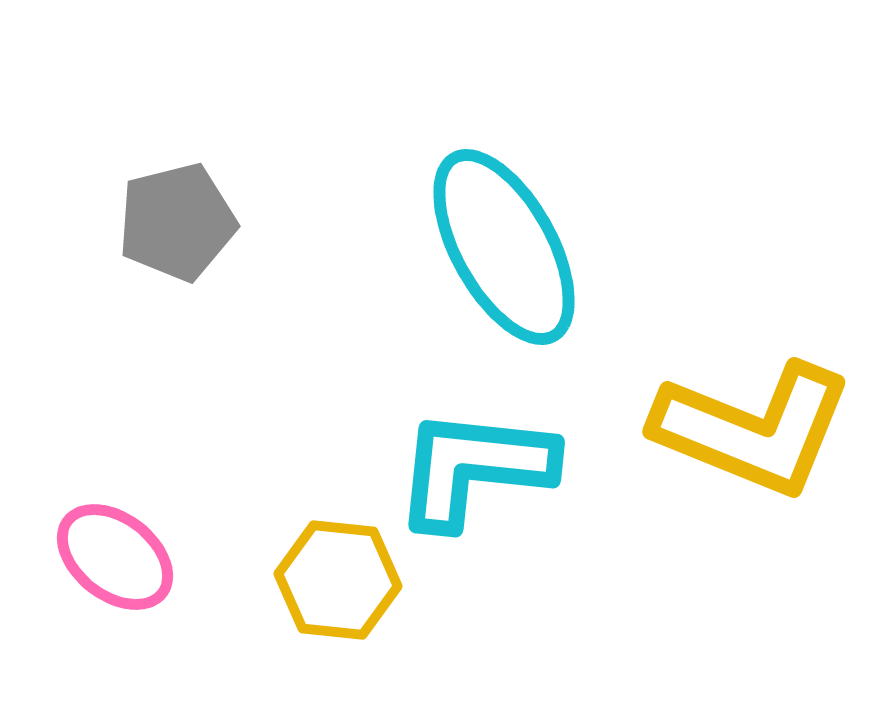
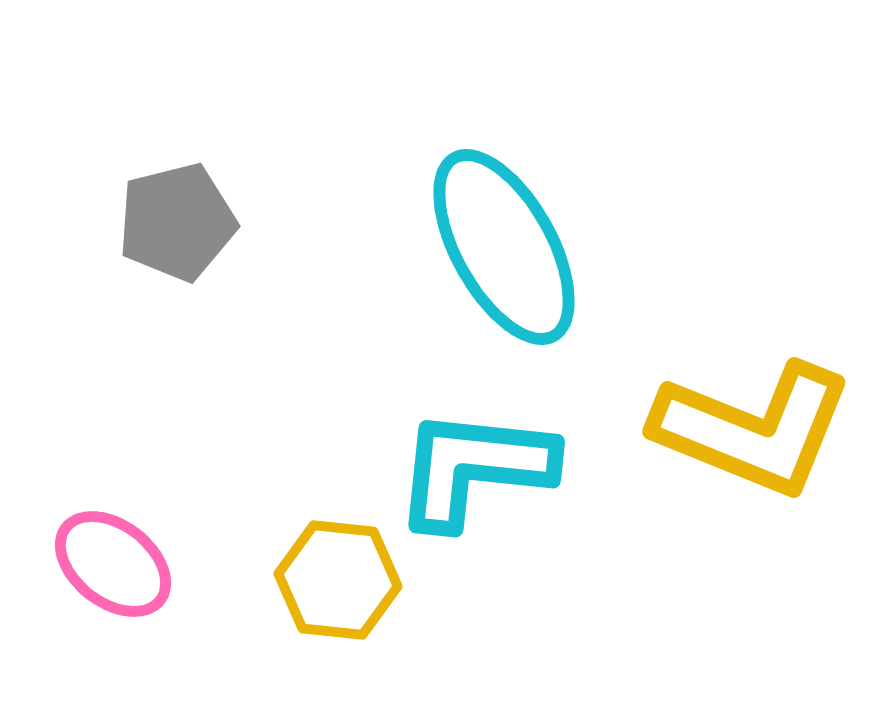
pink ellipse: moved 2 px left, 7 px down
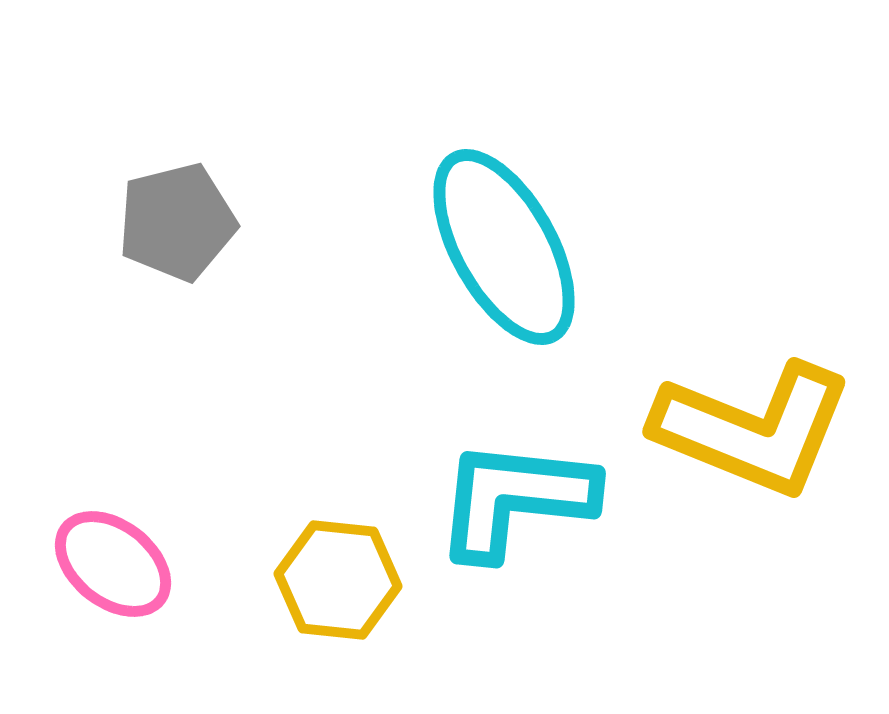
cyan L-shape: moved 41 px right, 31 px down
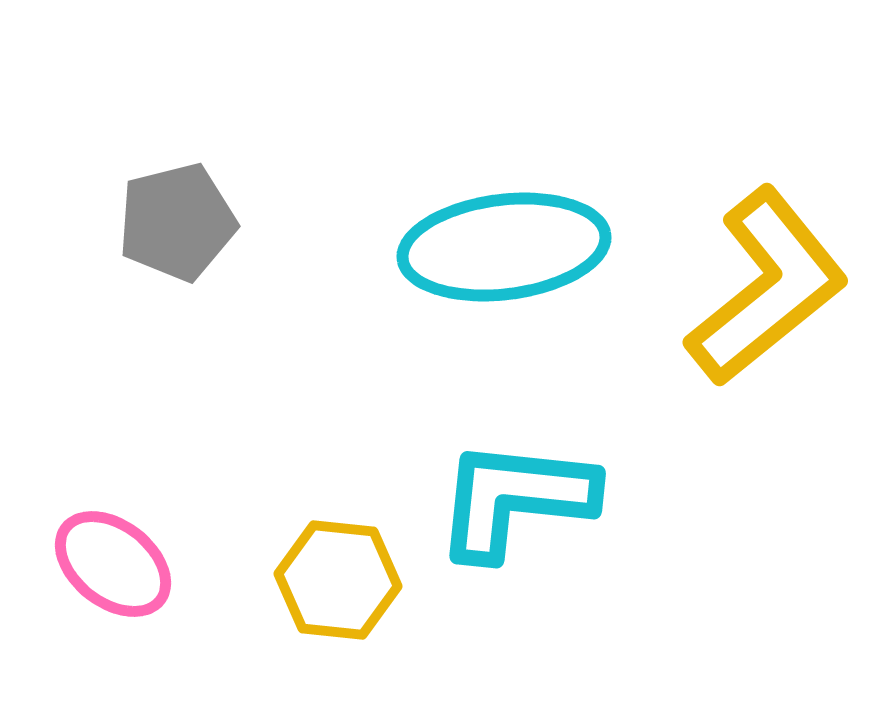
cyan ellipse: rotated 68 degrees counterclockwise
yellow L-shape: moved 14 px right, 142 px up; rotated 61 degrees counterclockwise
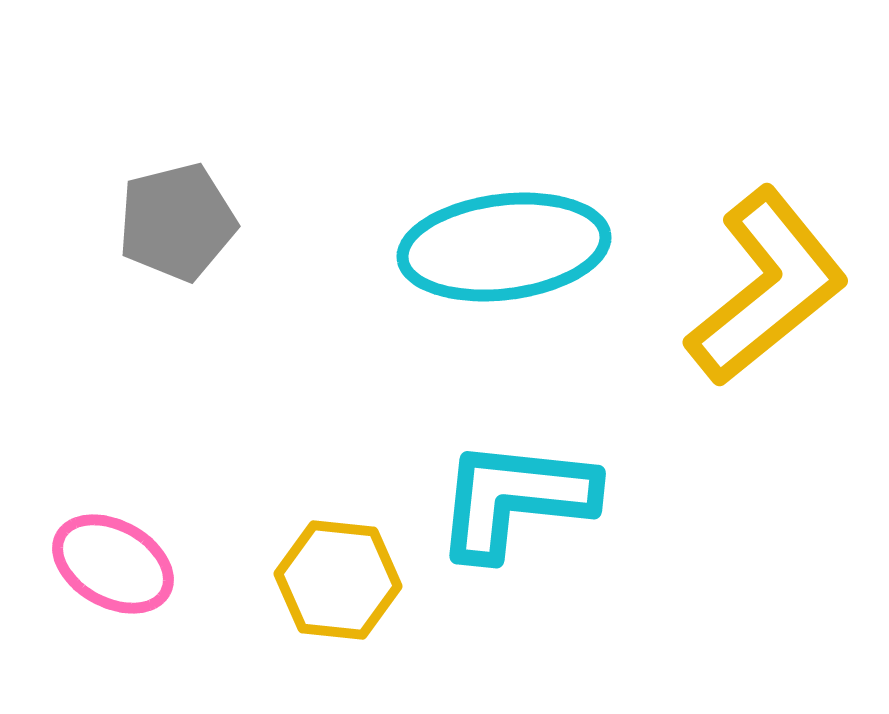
pink ellipse: rotated 9 degrees counterclockwise
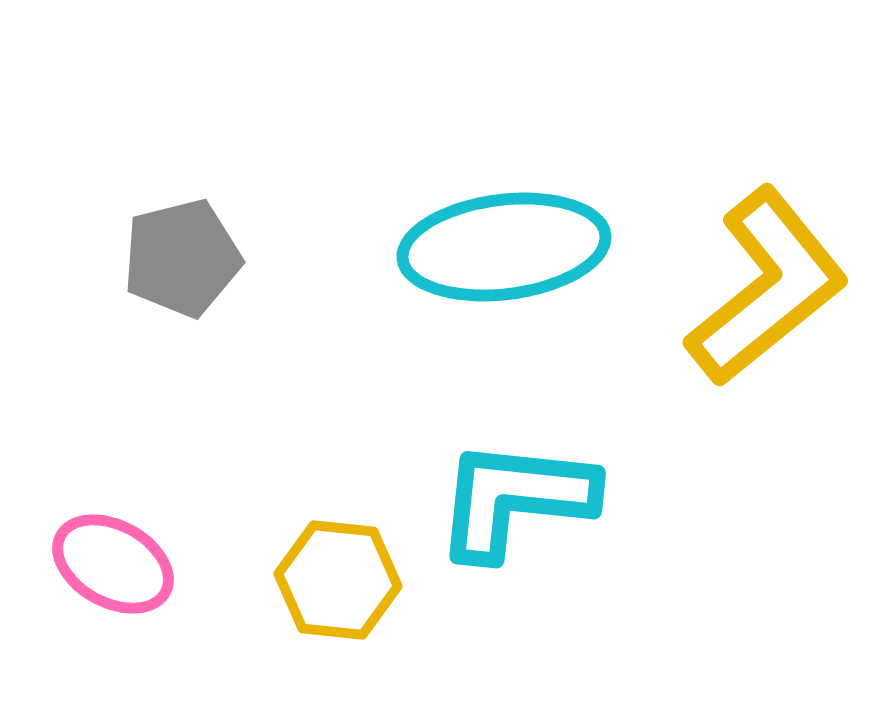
gray pentagon: moved 5 px right, 36 px down
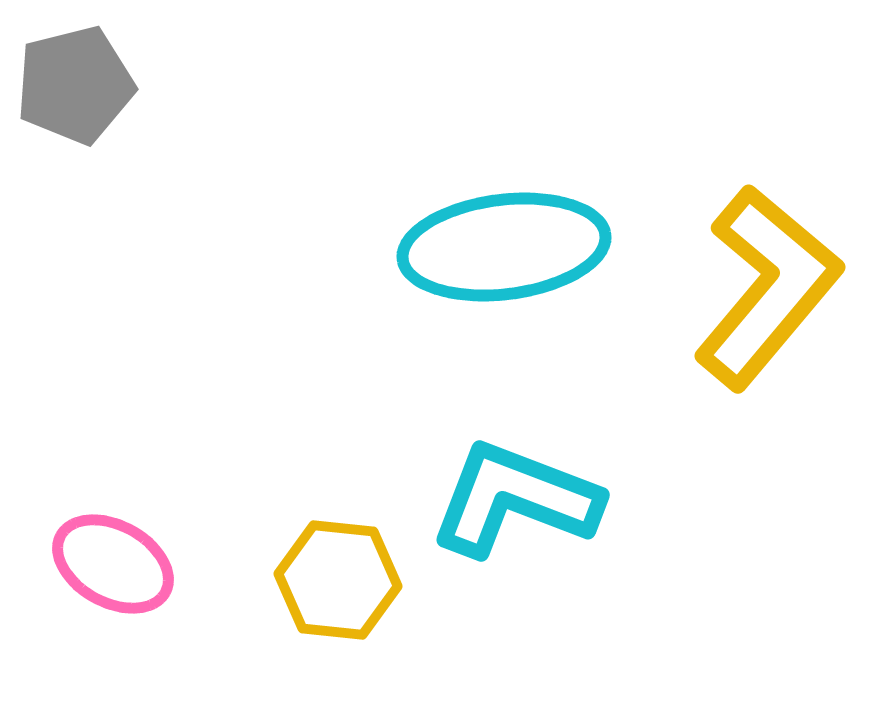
gray pentagon: moved 107 px left, 173 px up
yellow L-shape: rotated 11 degrees counterclockwise
cyan L-shape: rotated 15 degrees clockwise
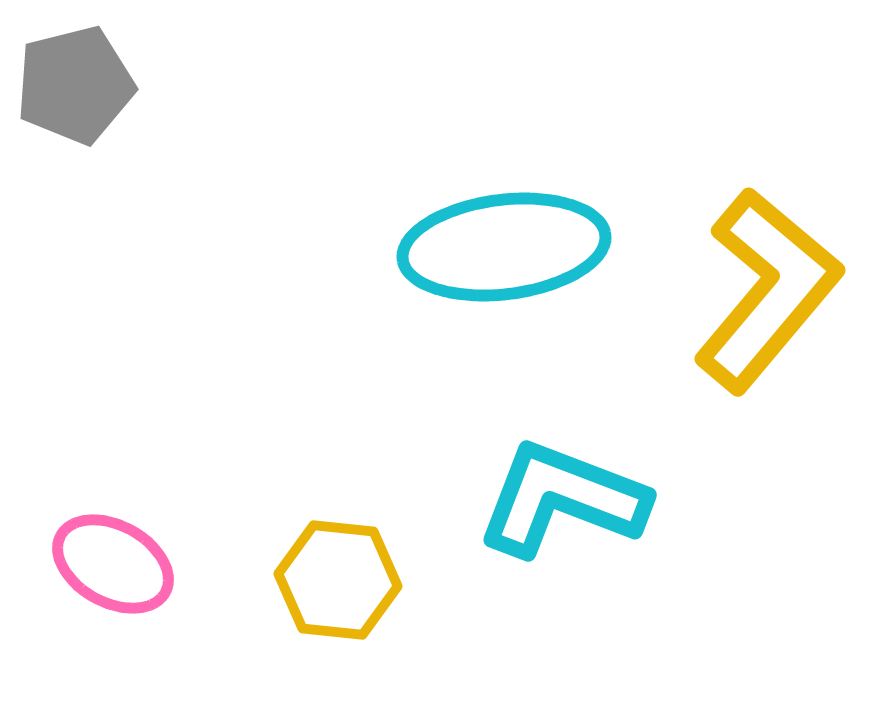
yellow L-shape: moved 3 px down
cyan L-shape: moved 47 px right
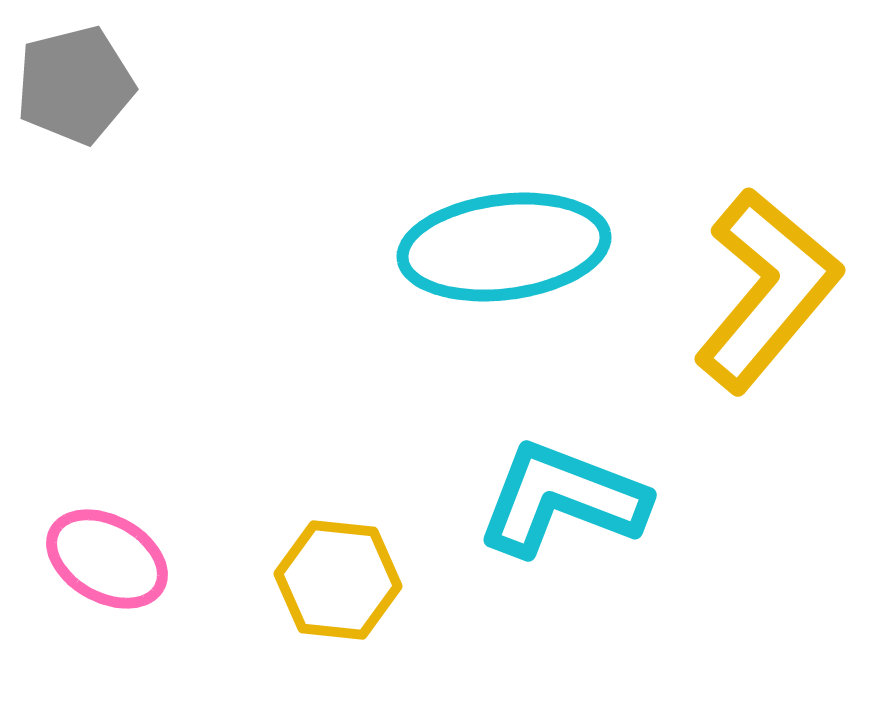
pink ellipse: moved 6 px left, 5 px up
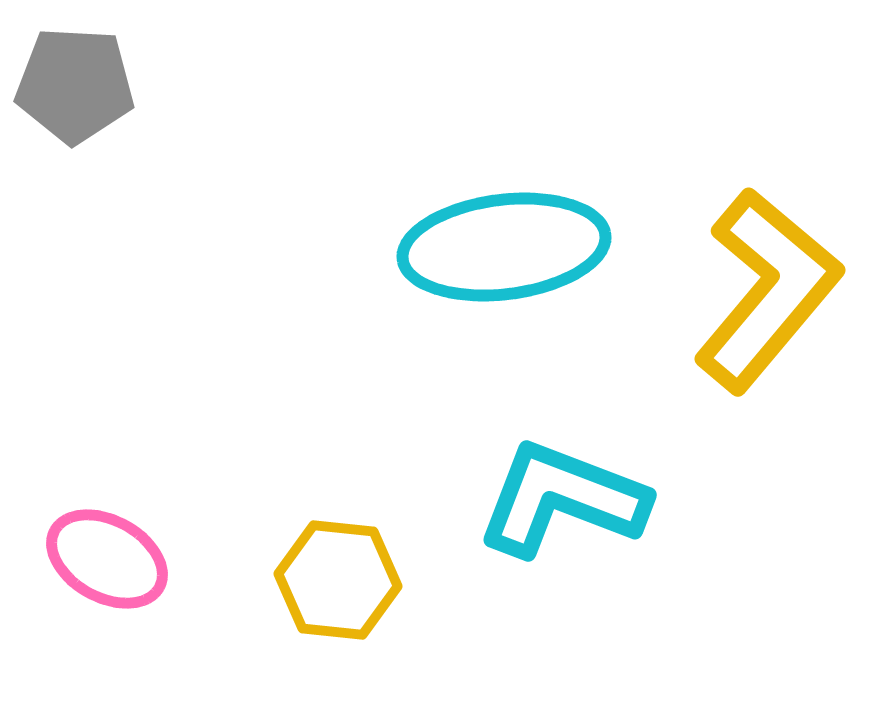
gray pentagon: rotated 17 degrees clockwise
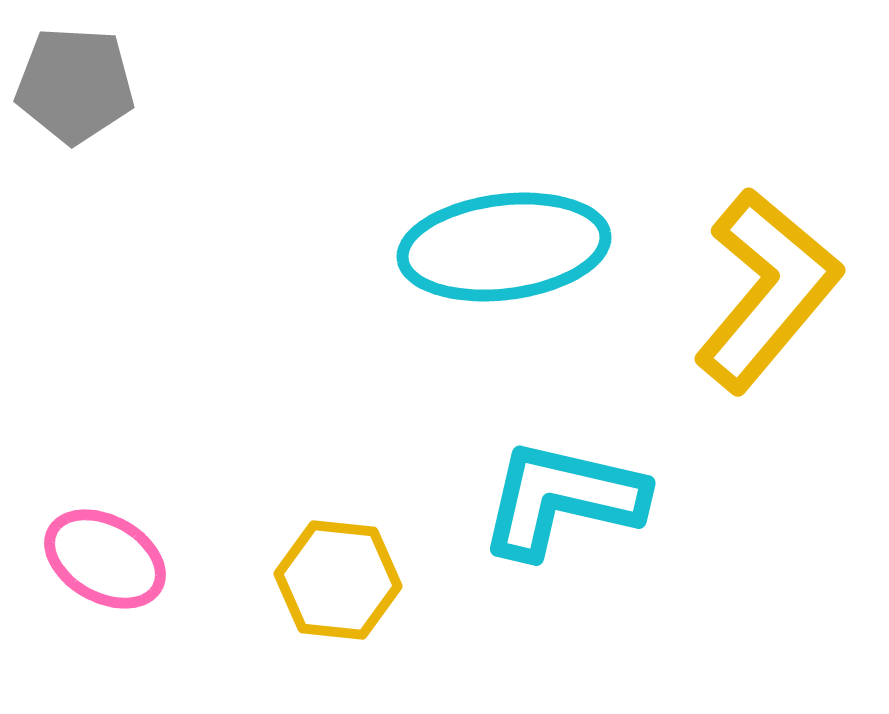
cyan L-shape: rotated 8 degrees counterclockwise
pink ellipse: moved 2 px left
